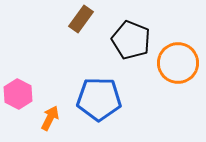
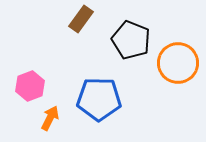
pink hexagon: moved 12 px right, 8 px up; rotated 12 degrees clockwise
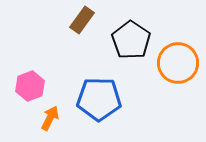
brown rectangle: moved 1 px right, 1 px down
black pentagon: rotated 12 degrees clockwise
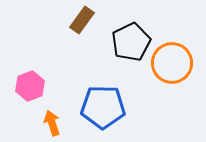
black pentagon: moved 2 px down; rotated 12 degrees clockwise
orange circle: moved 6 px left
blue pentagon: moved 4 px right, 8 px down
orange arrow: moved 2 px right, 5 px down; rotated 45 degrees counterclockwise
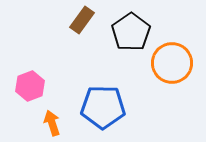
black pentagon: moved 10 px up; rotated 9 degrees counterclockwise
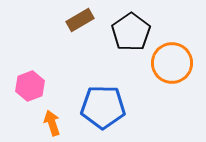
brown rectangle: moved 2 px left; rotated 24 degrees clockwise
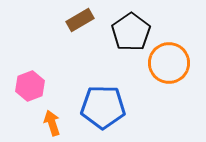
orange circle: moved 3 px left
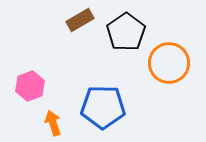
black pentagon: moved 5 px left
orange arrow: moved 1 px right
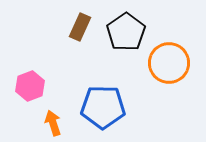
brown rectangle: moved 7 px down; rotated 36 degrees counterclockwise
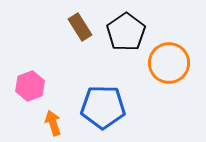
brown rectangle: rotated 56 degrees counterclockwise
